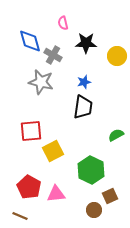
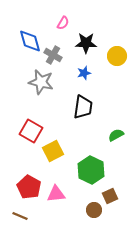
pink semicircle: rotated 136 degrees counterclockwise
blue star: moved 9 px up
red square: rotated 35 degrees clockwise
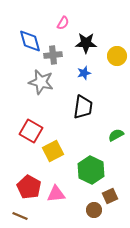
gray cross: rotated 36 degrees counterclockwise
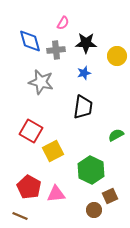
gray cross: moved 3 px right, 5 px up
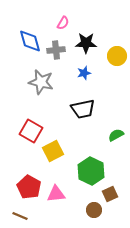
black trapezoid: moved 2 px down; rotated 70 degrees clockwise
green hexagon: moved 1 px down
brown square: moved 2 px up
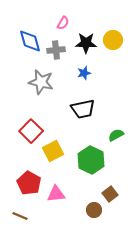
yellow circle: moved 4 px left, 16 px up
red square: rotated 15 degrees clockwise
green hexagon: moved 11 px up
red pentagon: moved 4 px up
brown square: rotated 14 degrees counterclockwise
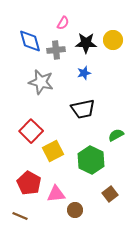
brown circle: moved 19 px left
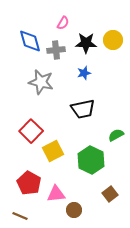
brown circle: moved 1 px left
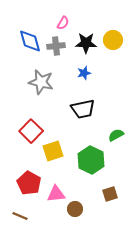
gray cross: moved 4 px up
yellow square: rotated 10 degrees clockwise
brown square: rotated 21 degrees clockwise
brown circle: moved 1 px right, 1 px up
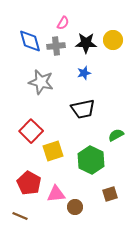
brown circle: moved 2 px up
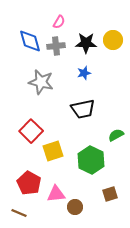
pink semicircle: moved 4 px left, 1 px up
brown line: moved 1 px left, 3 px up
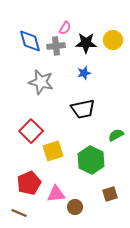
pink semicircle: moved 6 px right, 6 px down
red pentagon: rotated 20 degrees clockwise
